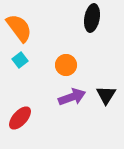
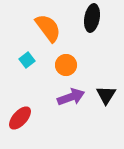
orange semicircle: moved 29 px right
cyan square: moved 7 px right
purple arrow: moved 1 px left
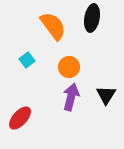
orange semicircle: moved 5 px right, 2 px up
orange circle: moved 3 px right, 2 px down
purple arrow: rotated 56 degrees counterclockwise
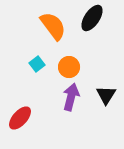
black ellipse: rotated 24 degrees clockwise
cyan square: moved 10 px right, 4 px down
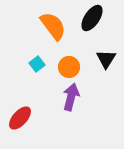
black triangle: moved 36 px up
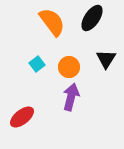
orange semicircle: moved 1 px left, 4 px up
red ellipse: moved 2 px right, 1 px up; rotated 10 degrees clockwise
